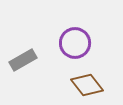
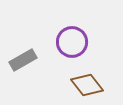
purple circle: moved 3 px left, 1 px up
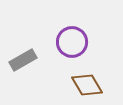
brown diamond: rotated 8 degrees clockwise
